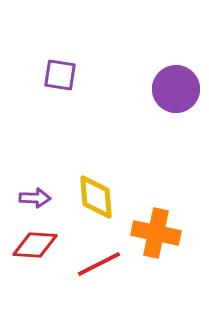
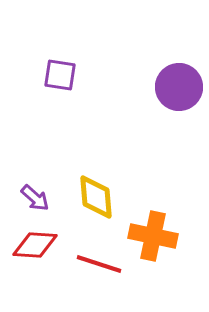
purple circle: moved 3 px right, 2 px up
purple arrow: rotated 40 degrees clockwise
orange cross: moved 3 px left, 3 px down
red line: rotated 45 degrees clockwise
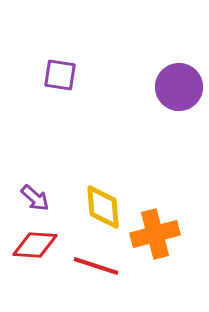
yellow diamond: moved 7 px right, 10 px down
orange cross: moved 2 px right, 2 px up; rotated 27 degrees counterclockwise
red line: moved 3 px left, 2 px down
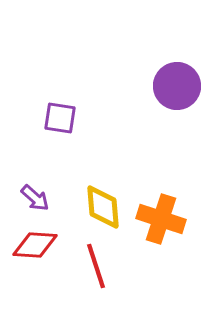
purple square: moved 43 px down
purple circle: moved 2 px left, 1 px up
orange cross: moved 6 px right, 15 px up; rotated 33 degrees clockwise
red line: rotated 54 degrees clockwise
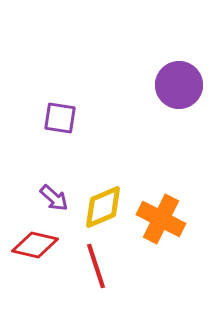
purple circle: moved 2 px right, 1 px up
purple arrow: moved 19 px right
yellow diamond: rotated 72 degrees clockwise
orange cross: rotated 9 degrees clockwise
red diamond: rotated 9 degrees clockwise
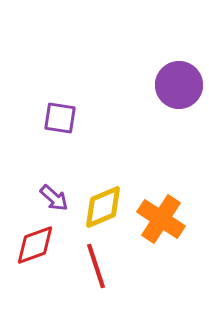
orange cross: rotated 6 degrees clockwise
red diamond: rotated 33 degrees counterclockwise
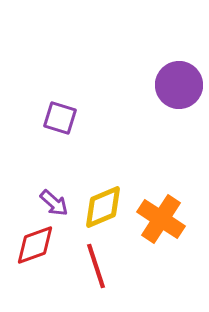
purple square: rotated 8 degrees clockwise
purple arrow: moved 5 px down
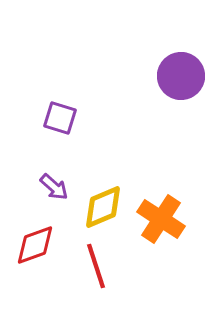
purple circle: moved 2 px right, 9 px up
purple arrow: moved 16 px up
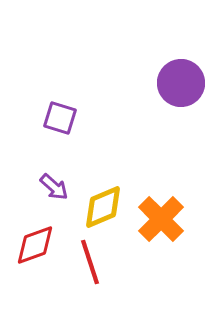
purple circle: moved 7 px down
orange cross: rotated 12 degrees clockwise
red line: moved 6 px left, 4 px up
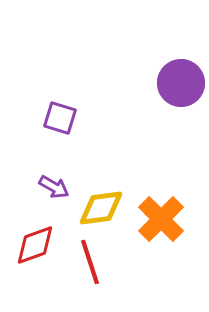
purple arrow: rotated 12 degrees counterclockwise
yellow diamond: moved 2 px left, 1 px down; rotated 15 degrees clockwise
